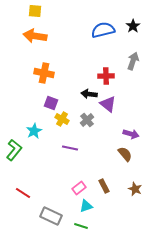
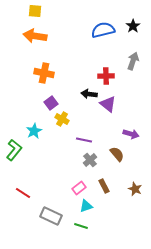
purple square: rotated 32 degrees clockwise
gray cross: moved 3 px right, 40 px down
purple line: moved 14 px right, 8 px up
brown semicircle: moved 8 px left
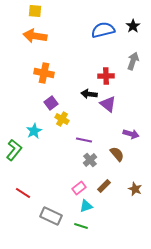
brown rectangle: rotated 72 degrees clockwise
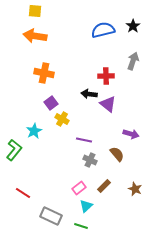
gray cross: rotated 24 degrees counterclockwise
cyan triangle: rotated 24 degrees counterclockwise
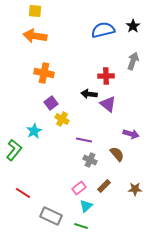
brown star: rotated 24 degrees counterclockwise
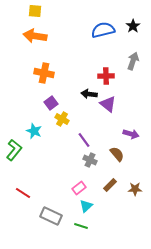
cyan star: rotated 21 degrees counterclockwise
purple line: rotated 42 degrees clockwise
brown rectangle: moved 6 px right, 1 px up
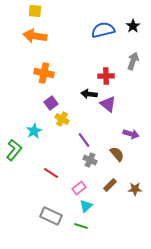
cyan star: rotated 21 degrees clockwise
red line: moved 28 px right, 20 px up
